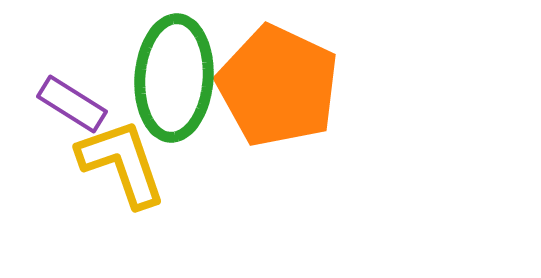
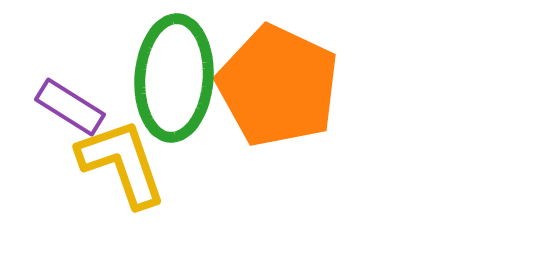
purple rectangle: moved 2 px left, 3 px down
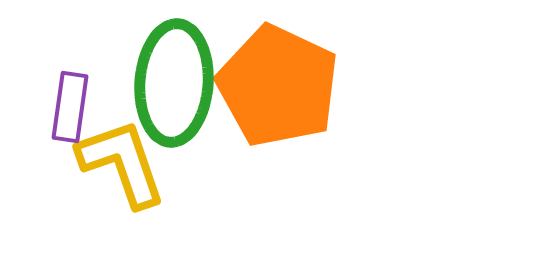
green ellipse: moved 5 px down
purple rectangle: rotated 66 degrees clockwise
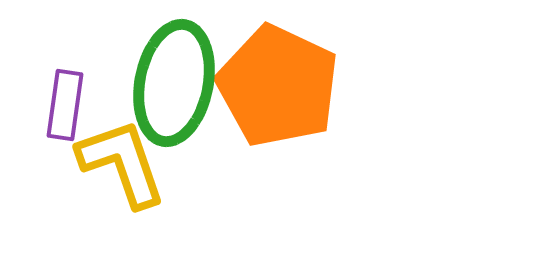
green ellipse: rotated 7 degrees clockwise
purple rectangle: moved 5 px left, 2 px up
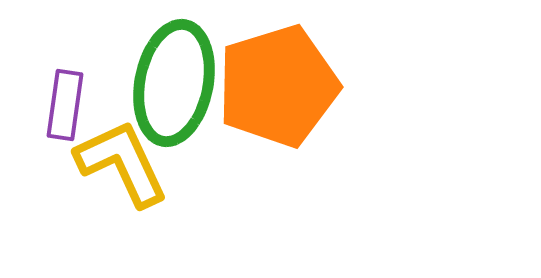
orange pentagon: rotated 30 degrees clockwise
yellow L-shape: rotated 6 degrees counterclockwise
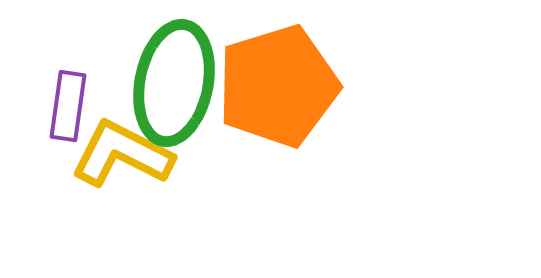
purple rectangle: moved 3 px right, 1 px down
yellow L-shape: moved 9 px up; rotated 38 degrees counterclockwise
